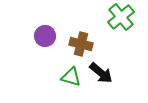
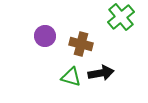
black arrow: rotated 50 degrees counterclockwise
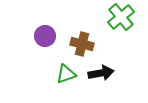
brown cross: moved 1 px right
green triangle: moved 5 px left, 3 px up; rotated 35 degrees counterclockwise
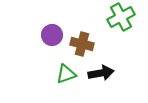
green cross: rotated 12 degrees clockwise
purple circle: moved 7 px right, 1 px up
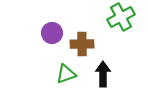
purple circle: moved 2 px up
brown cross: rotated 15 degrees counterclockwise
black arrow: moved 2 px right, 1 px down; rotated 80 degrees counterclockwise
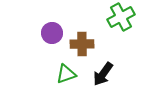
black arrow: rotated 145 degrees counterclockwise
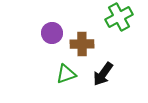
green cross: moved 2 px left
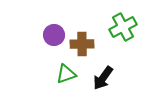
green cross: moved 4 px right, 10 px down
purple circle: moved 2 px right, 2 px down
black arrow: moved 4 px down
